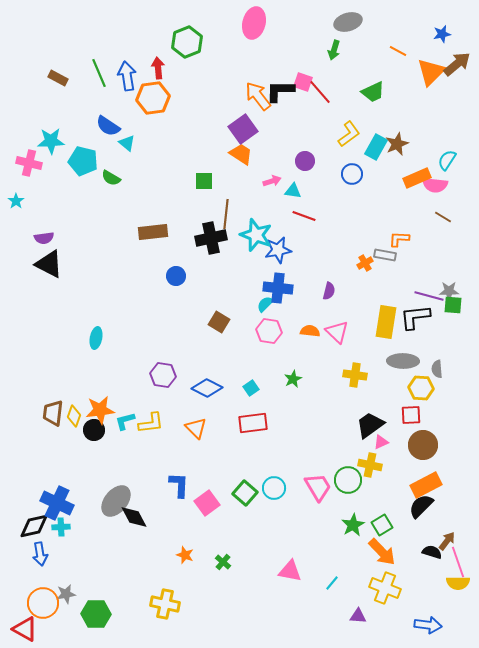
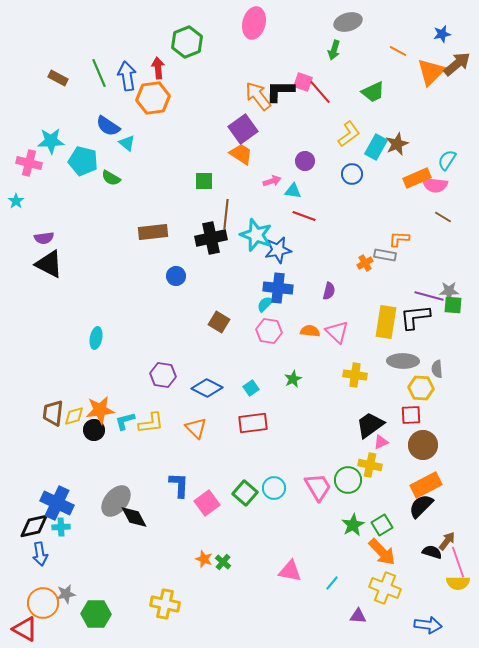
yellow diamond at (74, 416): rotated 55 degrees clockwise
orange star at (185, 555): moved 19 px right, 4 px down
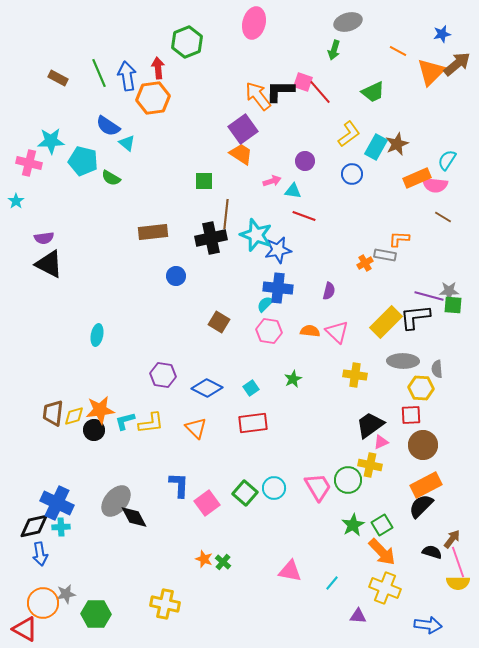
yellow rectangle at (386, 322): rotated 36 degrees clockwise
cyan ellipse at (96, 338): moved 1 px right, 3 px up
brown arrow at (447, 541): moved 5 px right, 2 px up
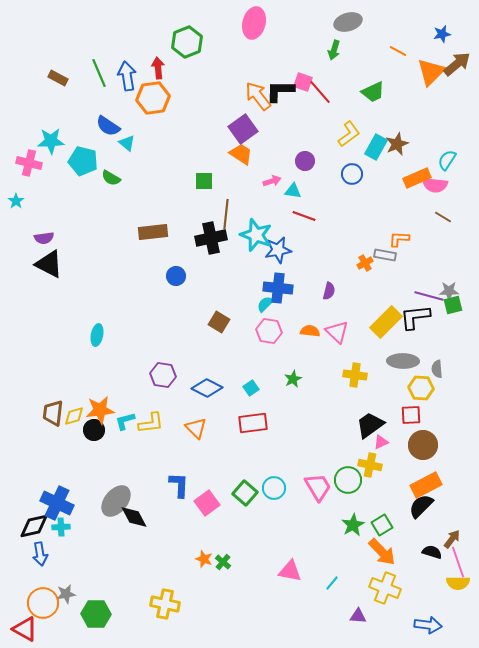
green square at (453, 305): rotated 18 degrees counterclockwise
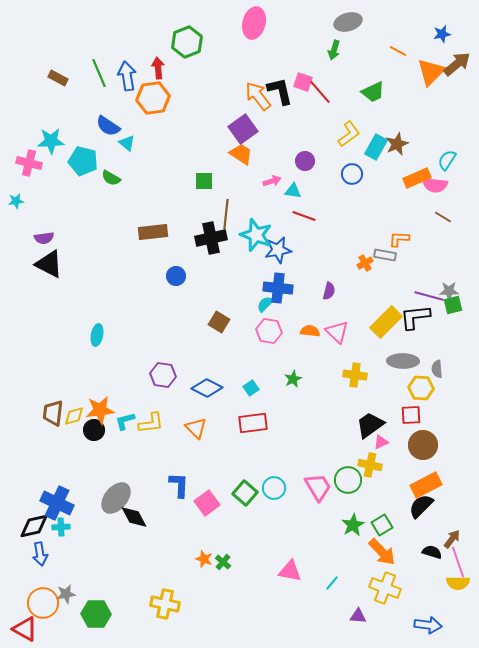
black L-shape at (280, 91): rotated 76 degrees clockwise
cyan star at (16, 201): rotated 28 degrees clockwise
gray ellipse at (116, 501): moved 3 px up
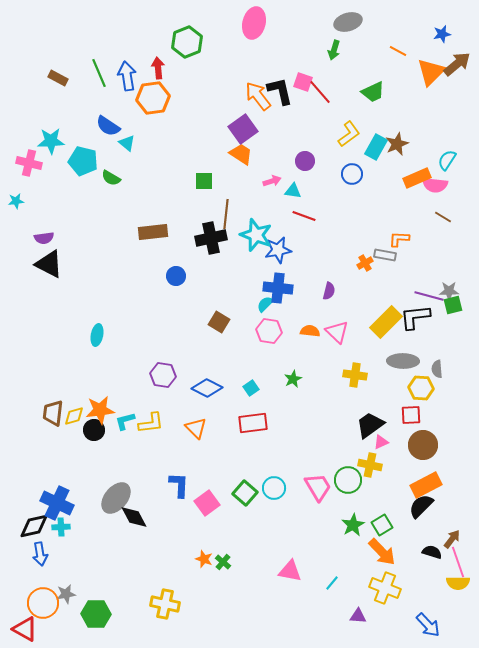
blue arrow at (428, 625): rotated 40 degrees clockwise
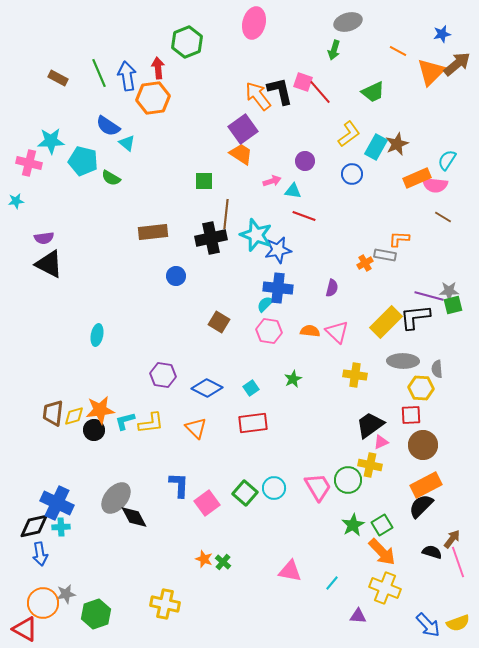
purple semicircle at (329, 291): moved 3 px right, 3 px up
yellow semicircle at (458, 583): moved 40 px down; rotated 20 degrees counterclockwise
green hexagon at (96, 614): rotated 20 degrees counterclockwise
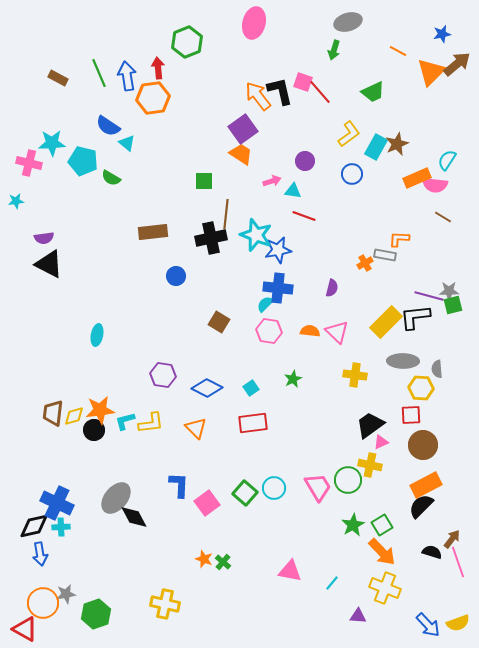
cyan star at (51, 141): moved 1 px right, 2 px down
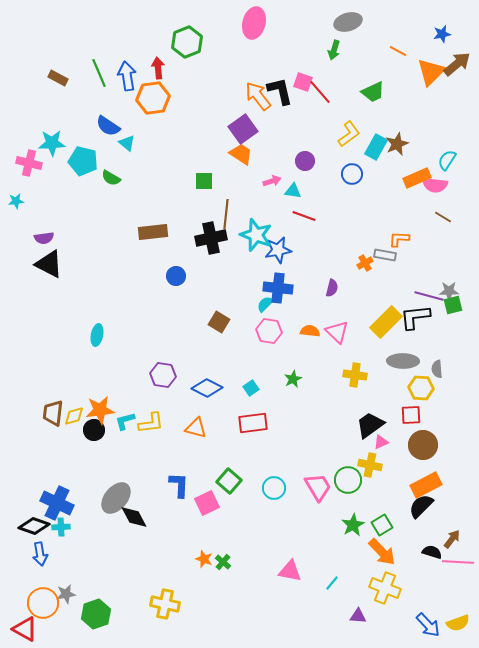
orange triangle at (196, 428): rotated 30 degrees counterclockwise
green square at (245, 493): moved 16 px left, 12 px up
pink square at (207, 503): rotated 10 degrees clockwise
black diamond at (34, 526): rotated 32 degrees clockwise
pink line at (458, 562): rotated 68 degrees counterclockwise
